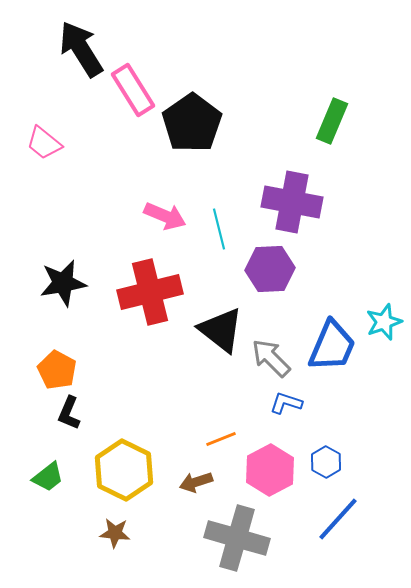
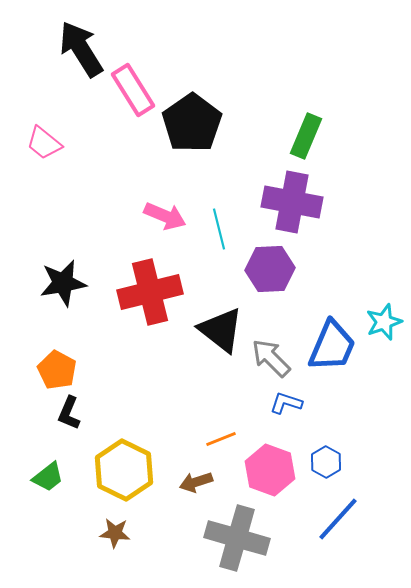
green rectangle: moved 26 px left, 15 px down
pink hexagon: rotated 12 degrees counterclockwise
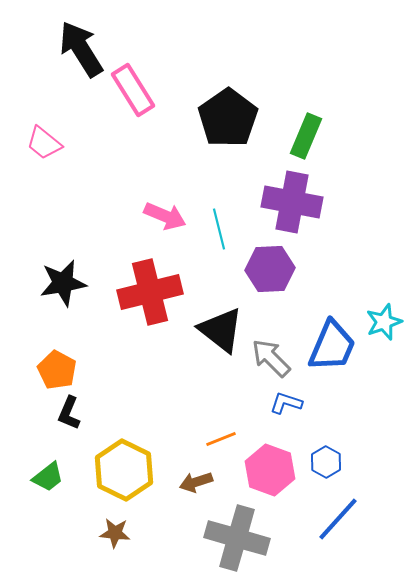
black pentagon: moved 36 px right, 5 px up
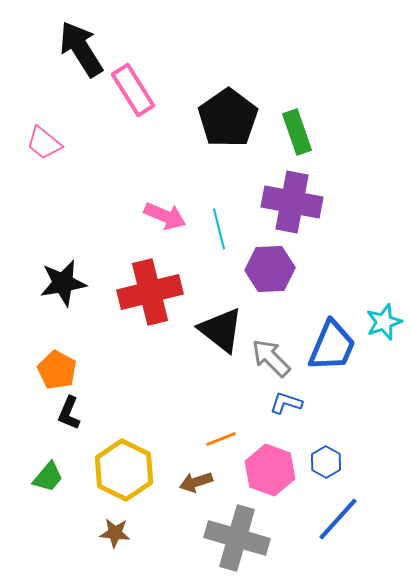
green rectangle: moved 9 px left, 4 px up; rotated 42 degrees counterclockwise
green trapezoid: rotated 12 degrees counterclockwise
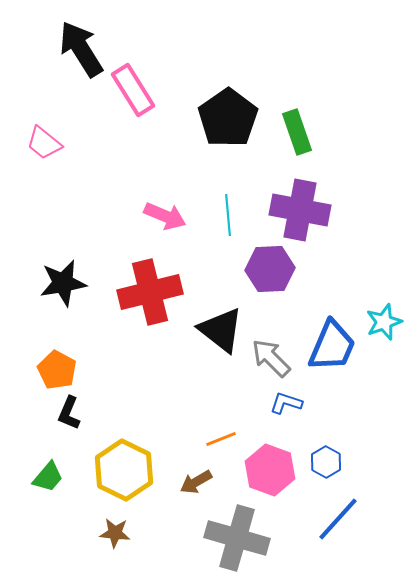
purple cross: moved 8 px right, 8 px down
cyan line: moved 9 px right, 14 px up; rotated 9 degrees clockwise
brown arrow: rotated 12 degrees counterclockwise
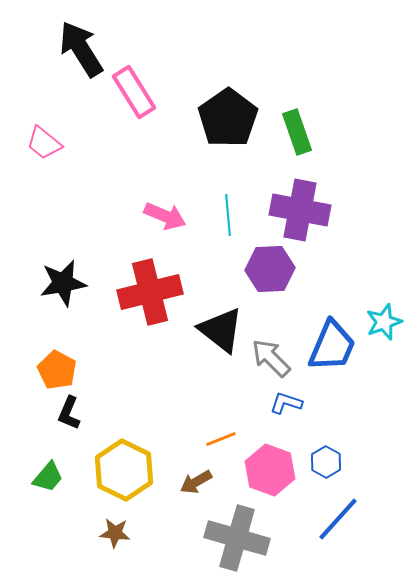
pink rectangle: moved 1 px right, 2 px down
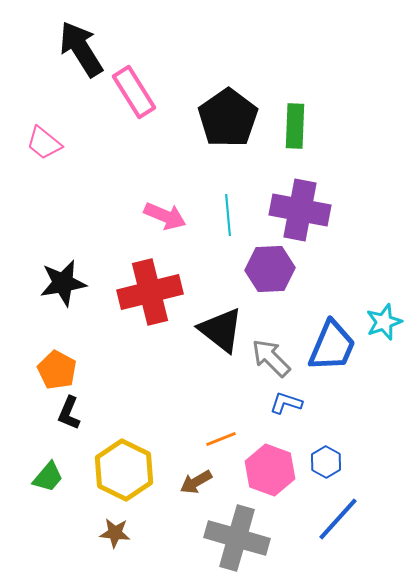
green rectangle: moved 2 px left, 6 px up; rotated 21 degrees clockwise
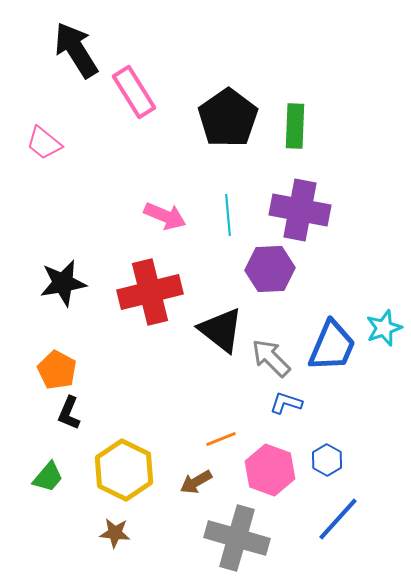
black arrow: moved 5 px left, 1 px down
cyan star: moved 6 px down
blue hexagon: moved 1 px right, 2 px up
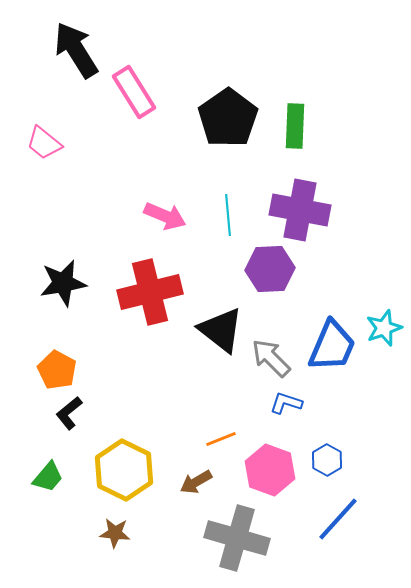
black L-shape: rotated 28 degrees clockwise
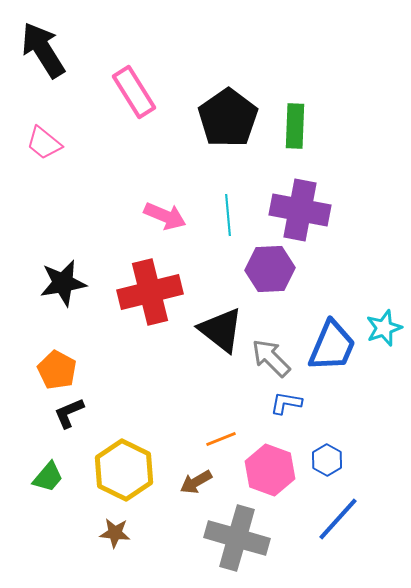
black arrow: moved 33 px left
blue L-shape: rotated 8 degrees counterclockwise
black L-shape: rotated 16 degrees clockwise
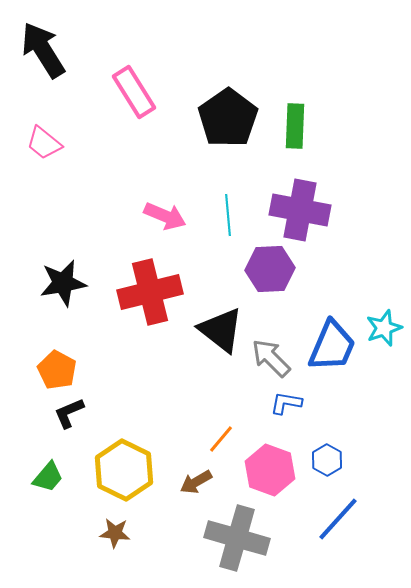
orange line: rotated 28 degrees counterclockwise
